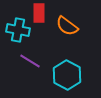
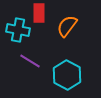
orange semicircle: rotated 90 degrees clockwise
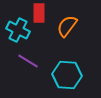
cyan cross: rotated 15 degrees clockwise
purple line: moved 2 px left
cyan hexagon: rotated 24 degrees counterclockwise
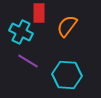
cyan cross: moved 3 px right, 2 px down
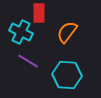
orange semicircle: moved 6 px down
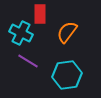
red rectangle: moved 1 px right, 1 px down
cyan cross: moved 1 px down
cyan hexagon: rotated 12 degrees counterclockwise
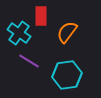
red rectangle: moved 1 px right, 2 px down
cyan cross: moved 2 px left; rotated 10 degrees clockwise
purple line: moved 1 px right
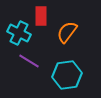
cyan cross: rotated 10 degrees counterclockwise
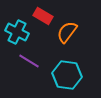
red rectangle: moved 2 px right; rotated 60 degrees counterclockwise
cyan cross: moved 2 px left, 1 px up
cyan hexagon: rotated 16 degrees clockwise
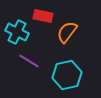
red rectangle: rotated 18 degrees counterclockwise
cyan hexagon: rotated 20 degrees counterclockwise
